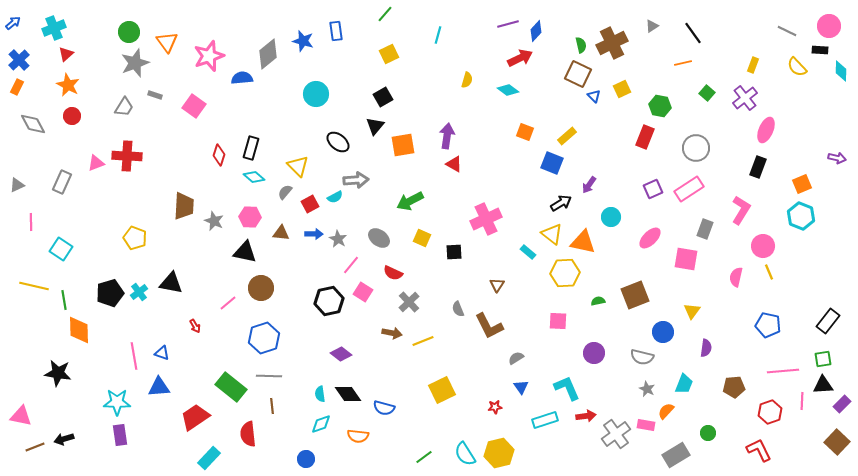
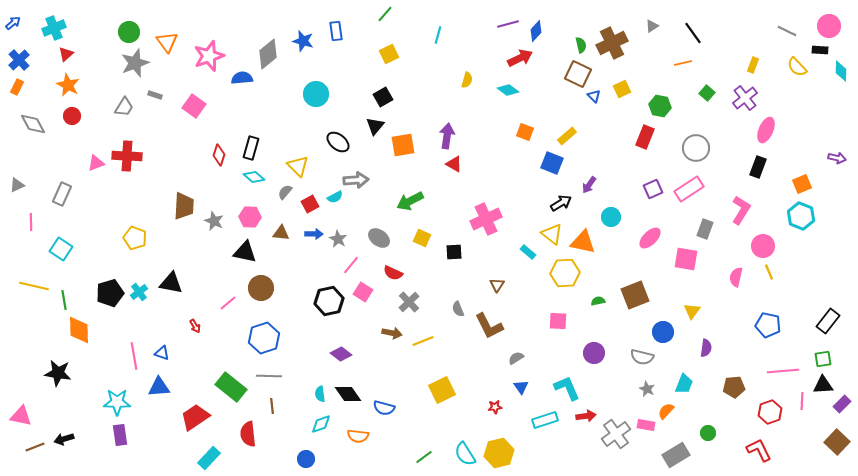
gray rectangle at (62, 182): moved 12 px down
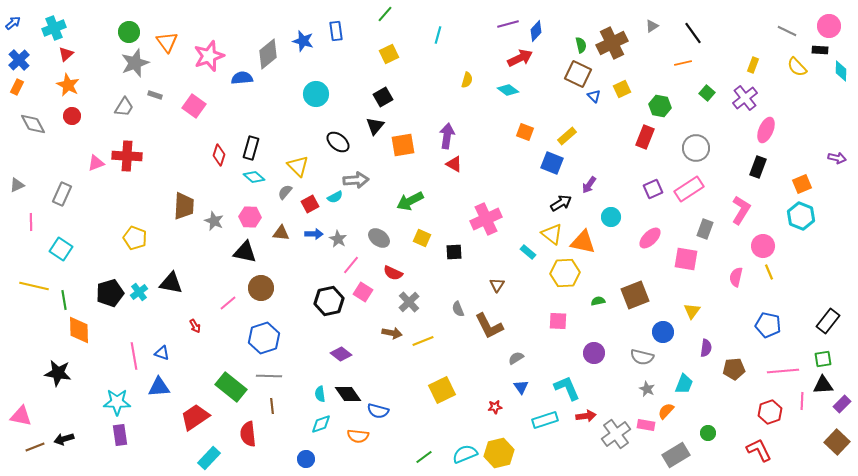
brown pentagon at (734, 387): moved 18 px up
blue semicircle at (384, 408): moved 6 px left, 3 px down
cyan semicircle at (465, 454): rotated 100 degrees clockwise
